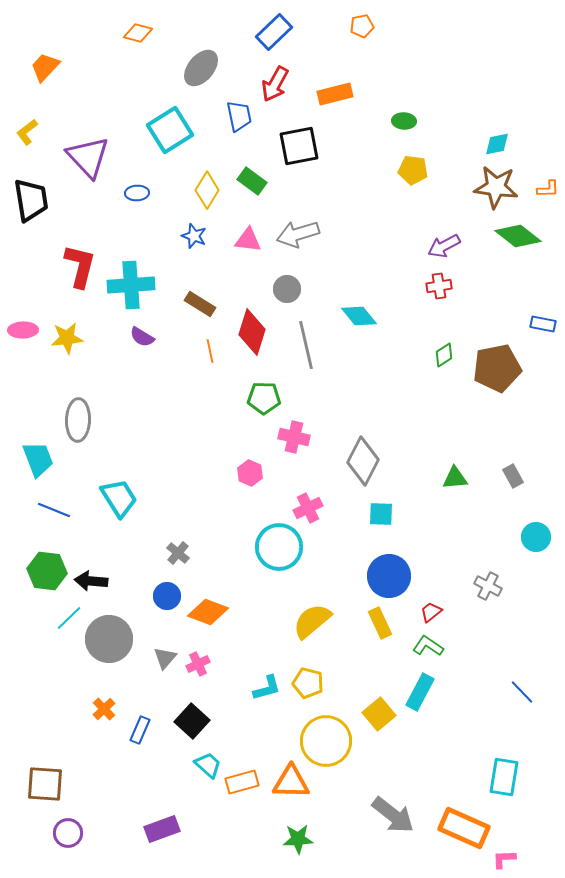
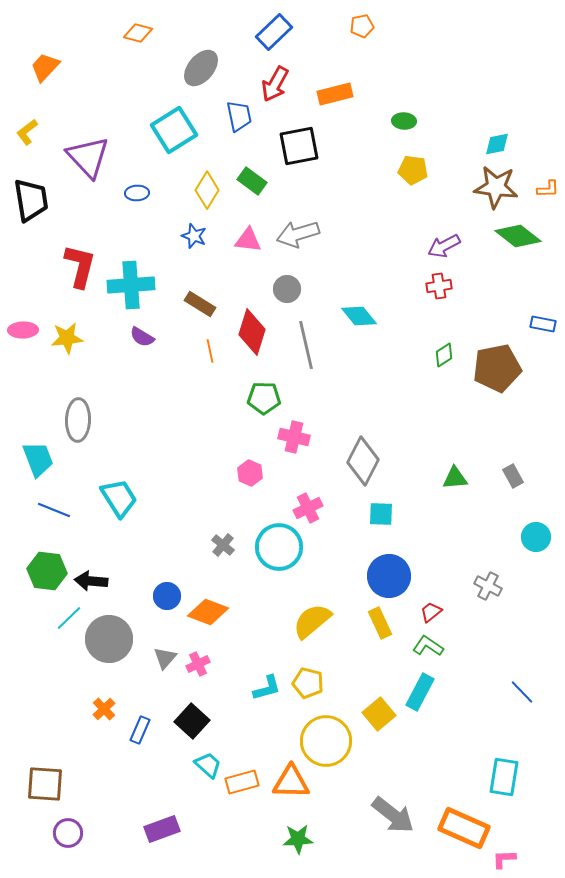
cyan square at (170, 130): moved 4 px right
gray cross at (178, 553): moved 45 px right, 8 px up
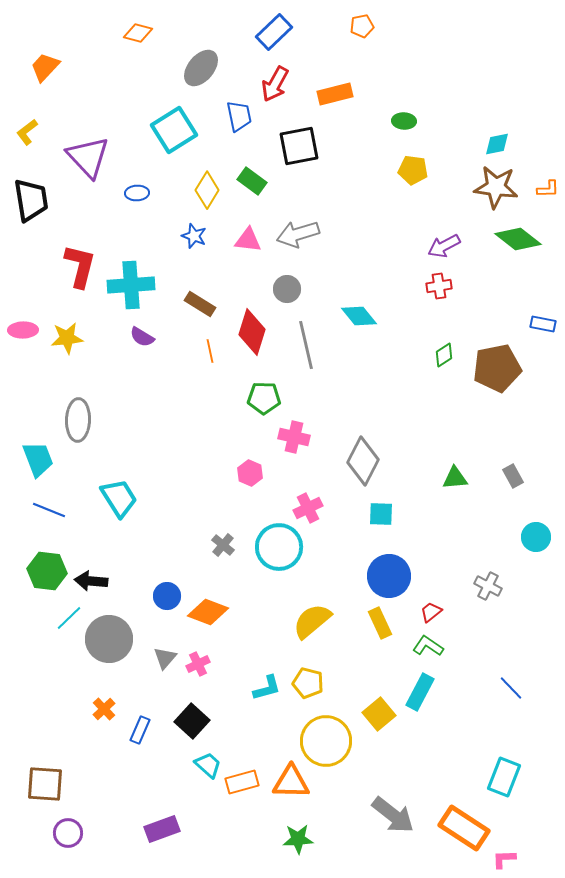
green diamond at (518, 236): moved 3 px down
blue line at (54, 510): moved 5 px left
blue line at (522, 692): moved 11 px left, 4 px up
cyan rectangle at (504, 777): rotated 12 degrees clockwise
orange rectangle at (464, 828): rotated 9 degrees clockwise
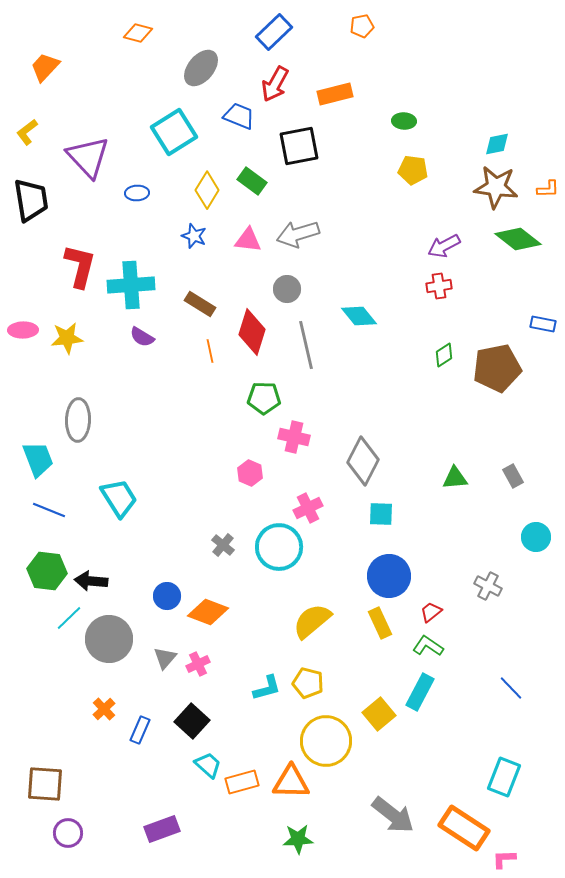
blue trapezoid at (239, 116): rotated 56 degrees counterclockwise
cyan square at (174, 130): moved 2 px down
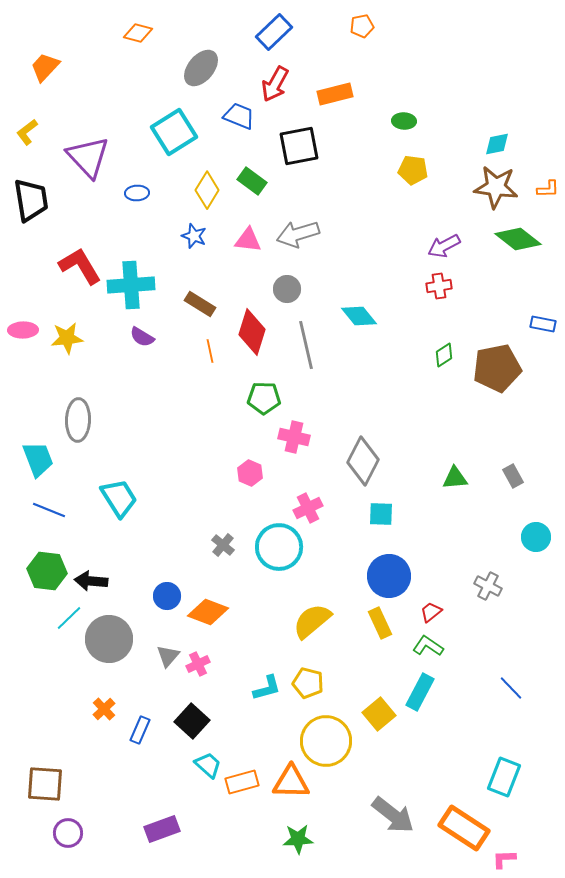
red L-shape at (80, 266): rotated 45 degrees counterclockwise
gray triangle at (165, 658): moved 3 px right, 2 px up
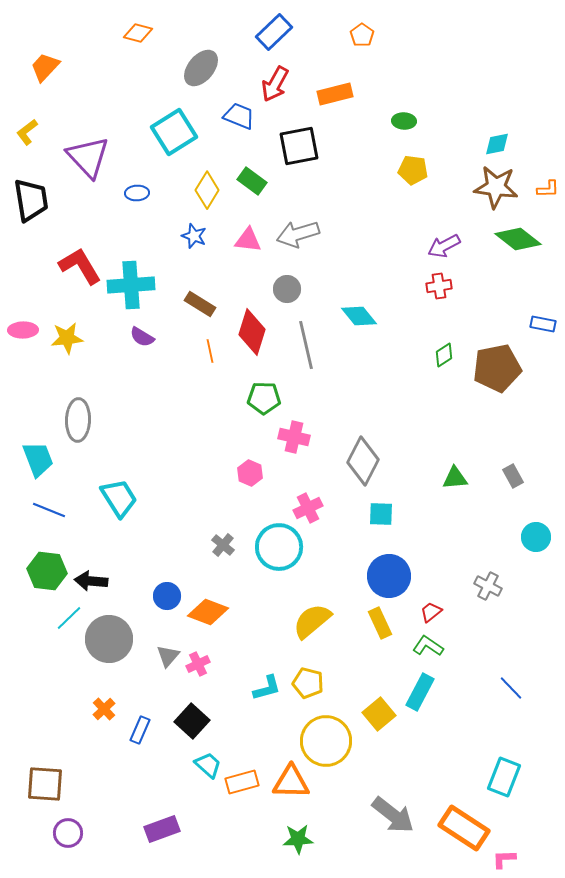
orange pentagon at (362, 26): moved 9 px down; rotated 25 degrees counterclockwise
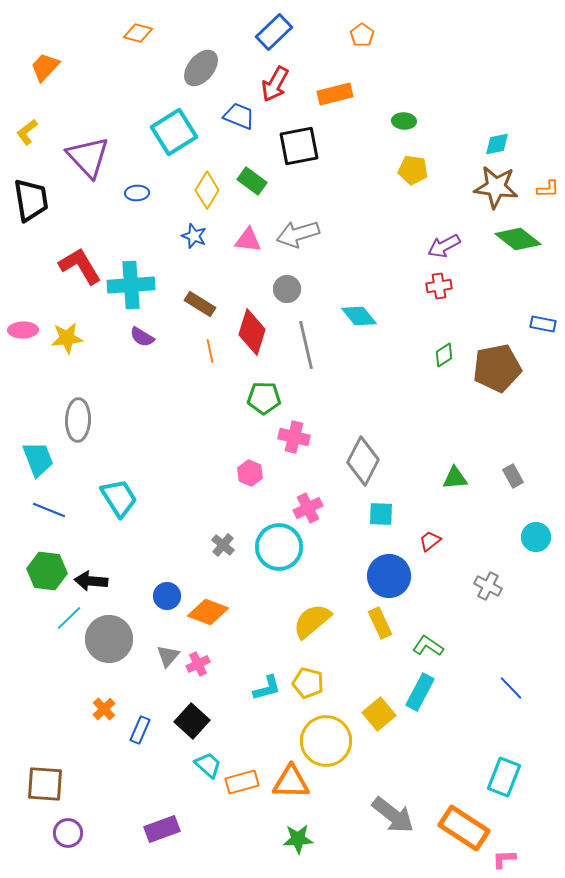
red trapezoid at (431, 612): moved 1 px left, 71 px up
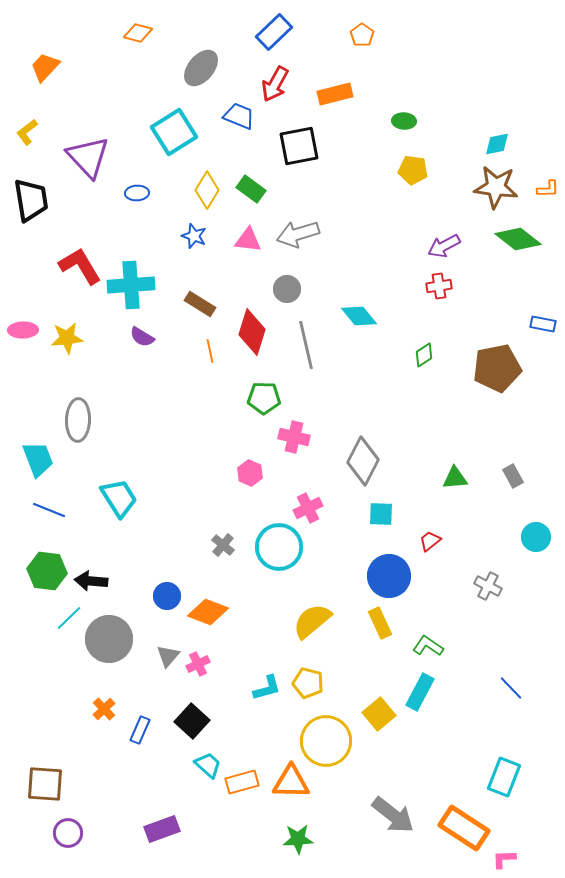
green rectangle at (252, 181): moved 1 px left, 8 px down
green diamond at (444, 355): moved 20 px left
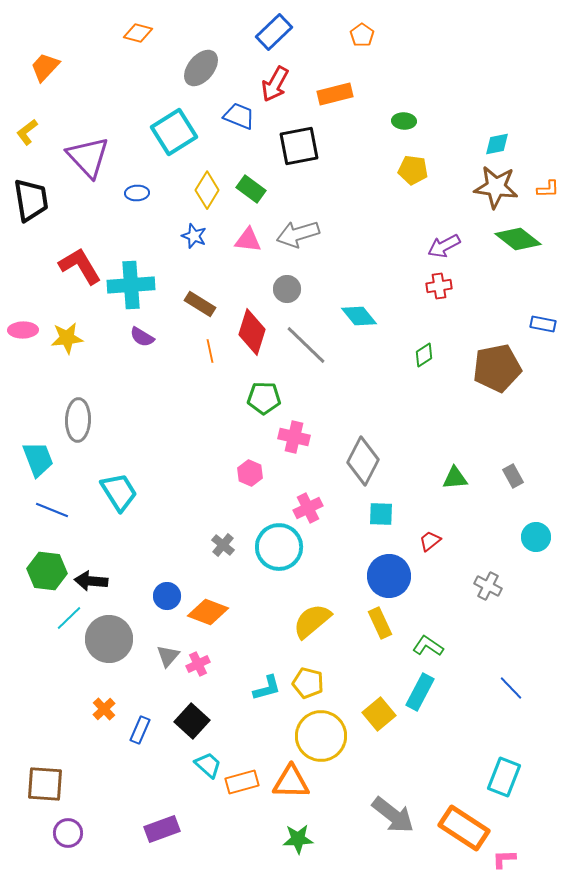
gray line at (306, 345): rotated 33 degrees counterclockwise
cyan trapezoid at (119, 498): moved 6 px up
blue line at (49, 510): moved 3 px right
yellow circle at (326, 741): moved 5 px left, 5 px up
